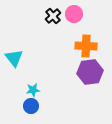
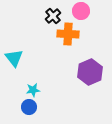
pink circle: moved 7 px right, 3 px up
orange cross: moved 18 px left, 12 px up
purple hexagon: rotated 15 degrees counterclockwise
blue circle: moved 2 px left, 1 px down
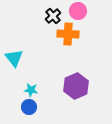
pink circle: moved 3 px left
purple hexagon: moved 14 px left, 14 px down
cyan star: moved 2 px left; rotated 16 degrees clockwise
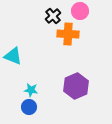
pink circle: moved 2 px right
cyan triangle: moved 1 px left, 2 px up; rotated 30 degrees counterclockwise
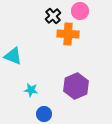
blue circle: moved 15 px right, 7 px down
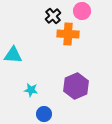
pink circle: moved 2 px right
cyan triangle: moved 1 px up; rotated 18 degrees counterclockwise
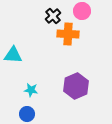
blue circle: moved 17 px left
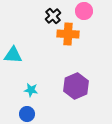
pink circle: moved 2 px right
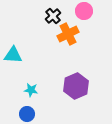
orange cross: rotated 30 degrees counterclockwise
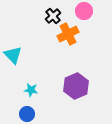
cyan triangle: rotated 42 degrees clockwise
